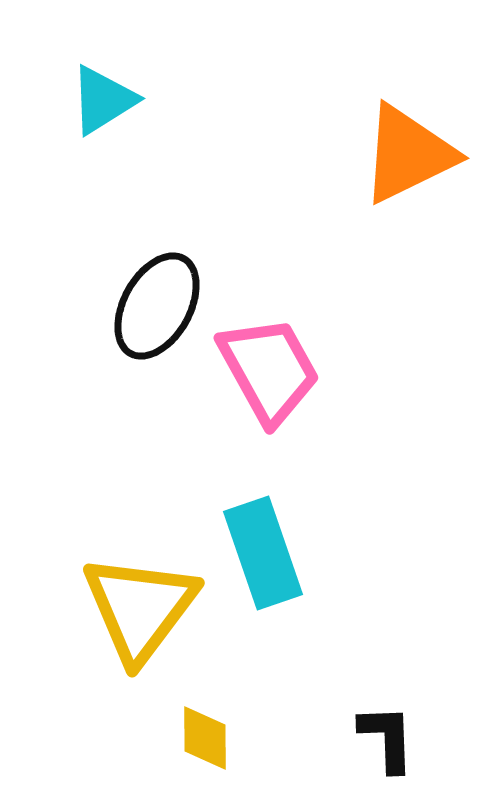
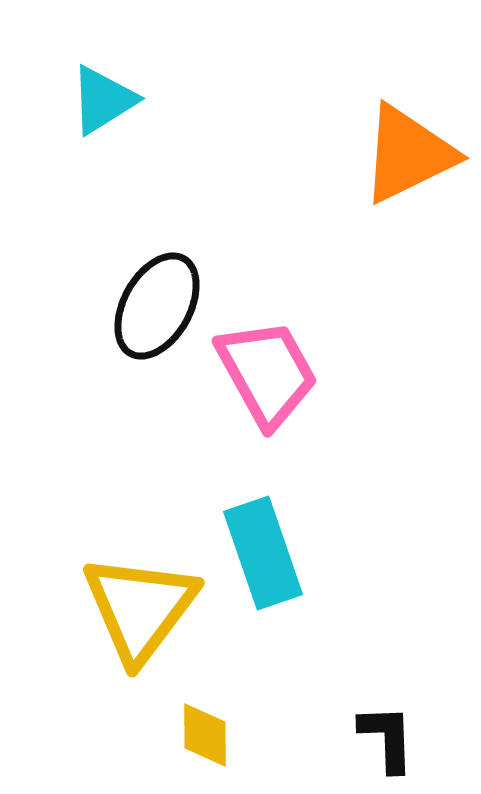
pink trapezoid: moved 2 px left, 3 px down
yellow diamond: moved 3 px up
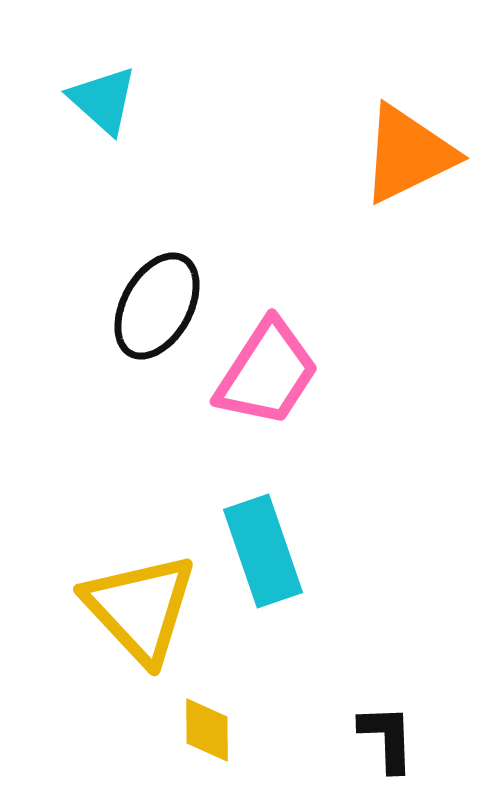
cyan triangle: rotated 46 degrees counterclockwise
pink trapezoid: rotated 62 degrees clockwise
cyan rectangle: moved 2 px up
yellow triangle: rotated 20 degrees counterclockwise
yellow diamond: moved 2 px right, 5 px up
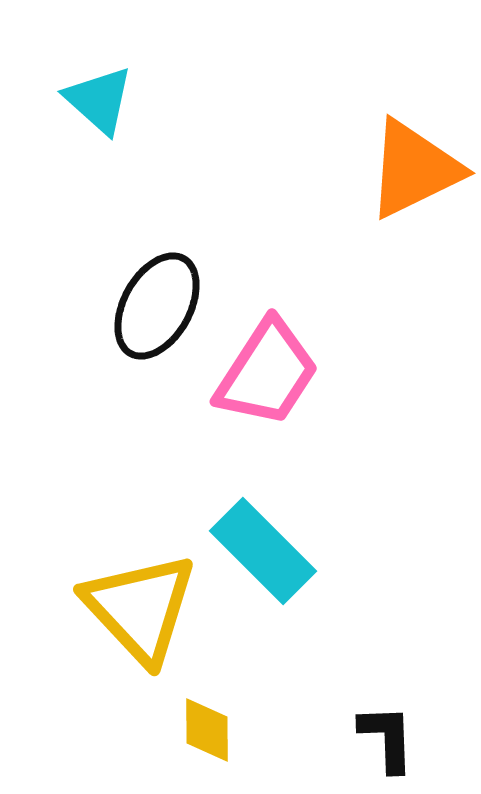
cyan triangle: moved 4 px left
orange triangle: moved 6 px right, 15 px down
cyan rectangle: rotated 26 degrees counterclockwise
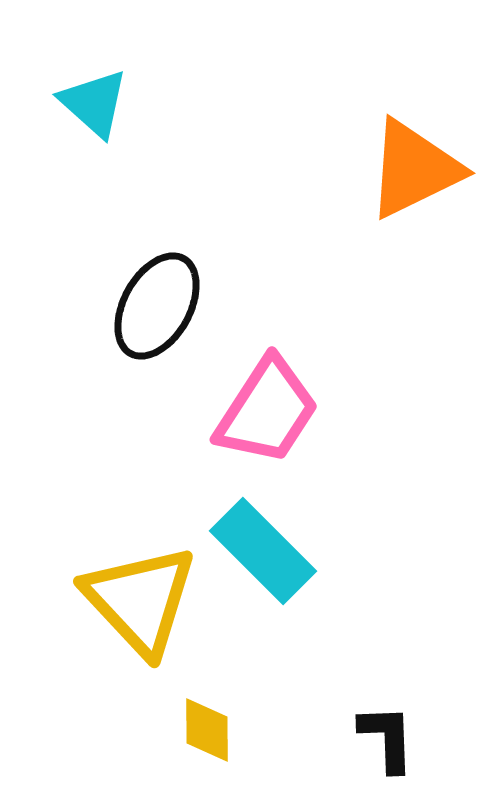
cyan triangle: moved 5 px left, 3 px down
pink trapezoid: moved 38 px down
yellow triangle: moved 8 px up
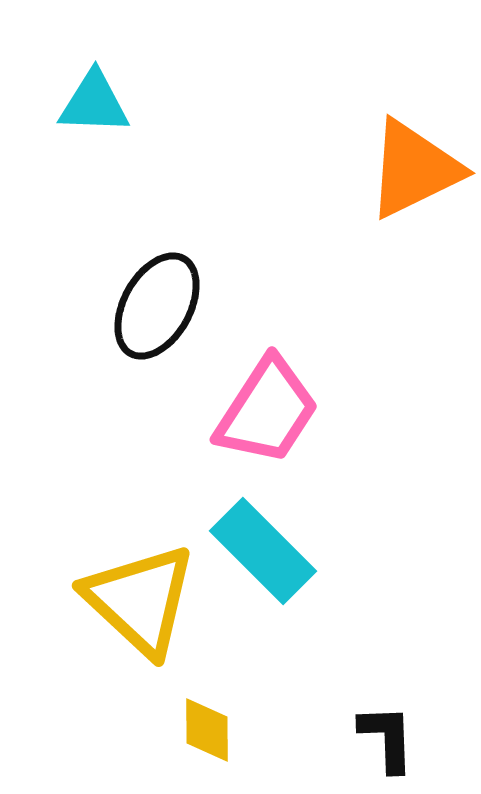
cyan triangle: rotated 40 degrees counterclockwise
yellow triangle: rotated 4 degrees counterclockwise
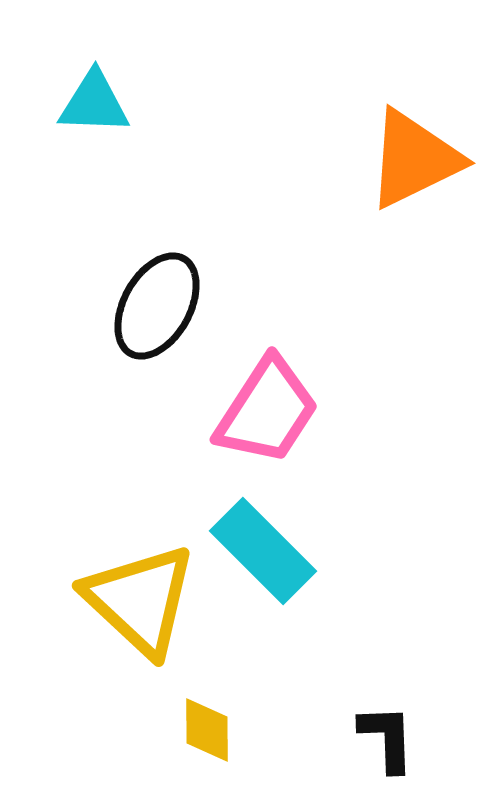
orange triangle: moved 10 px up
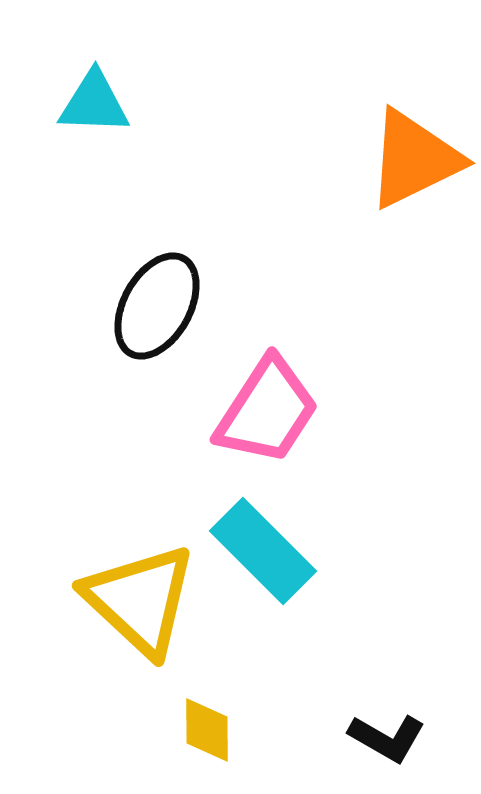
black L-shape: rotated 122 degrees clockwise
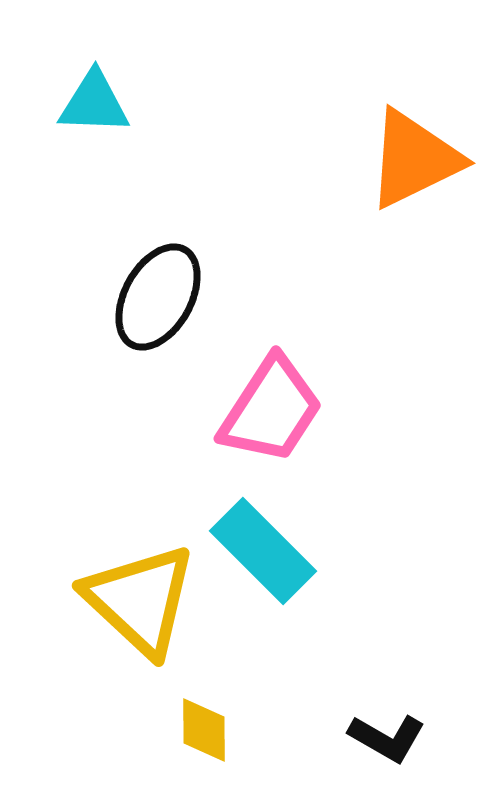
black ellipse: moved 1 px right, 9 px up
pink trapezoid: moved 4 px right, 1 px up
yellow diamond: moved 3 px left
